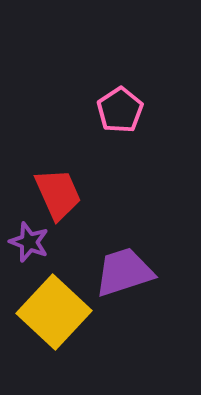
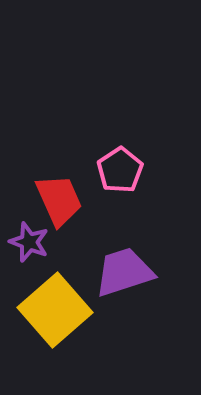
pink pentagon: moved 60 px down
red trapezoid: moved 1 px right, 6 px down
yellow square: moved 1 px right, 2 px up; rotated 6 degrees clockwise
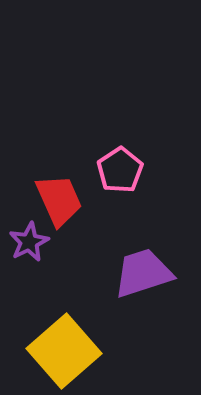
purple star: rotated 24 degrees clockwise
purple trapezoid: moved 19 px right, 1 px down
yellow square: moved 9 px right, 41 px down
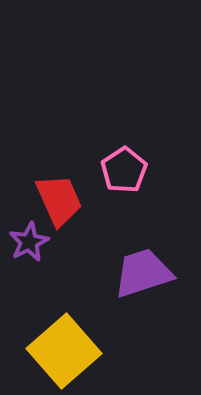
pink pentagon: moved 4 px right
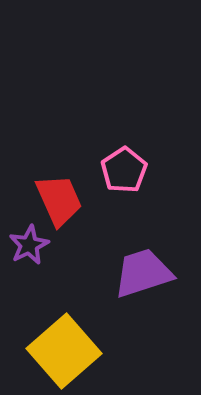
purple star: moved 3 px down
